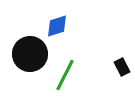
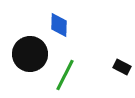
blue diamond: moved 2 px right, 1 px up; rotated 70 degrees counterclockwise
black rectangle: rotated 36 degrees counterclockwise
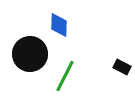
green line: moved 1 px down
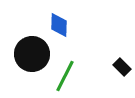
black circle: moved 2 px right
black rectangle: rotated 18 degrees clockwise
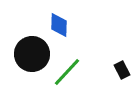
black rectangle: moved 3 px down; rotated 18 degrees clockwise
green line: moved 2 px right, 4 px up; rotated 16 degrees clockwise
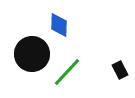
black rectangle: moved 2 px left
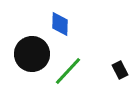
blue diamond: moved 1 px right, 1 px up
green line: moved 1 px right, 1 px up
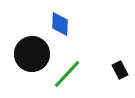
green line: moved 1 px left, 3 px down
